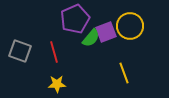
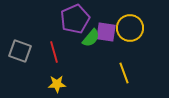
yellow circle: moved 2 px down
purple square: rotated 30 degrees clockwise
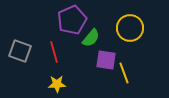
purple pentagon: moved 3 px left, 1 px down
purple square: moved 28 px down
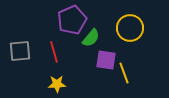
gray square: rotated 25 degrees counterclockwise
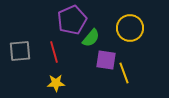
yellow star: moved 1 px left, 1 px up
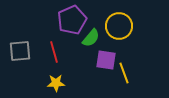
yellow circle: moved 11 px left, 2 px up
